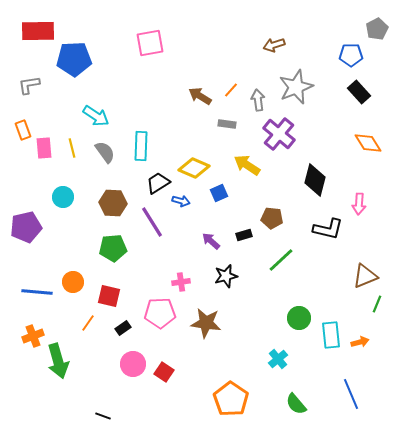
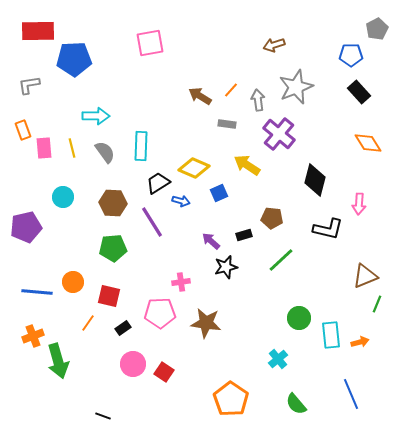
cyan arrow at (96, 116): rotated 32 degrees counterclockwise
black star at (226, 276): moved 9 px up
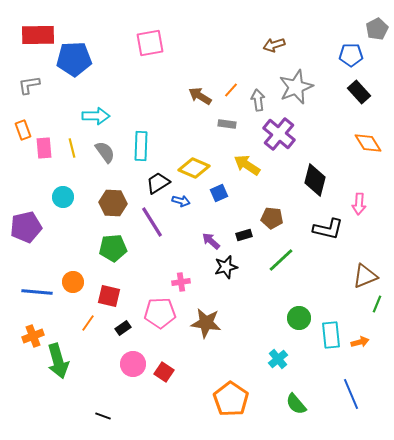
red rectangle at (38, 31): moved 4 px down
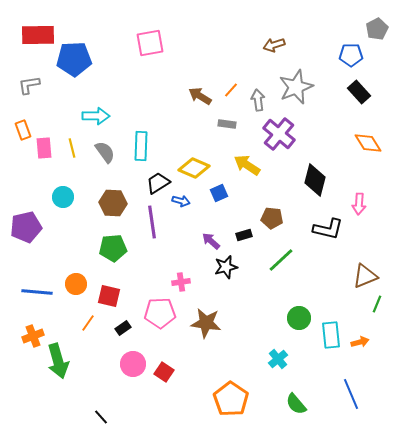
purple line at (152, 222): rotated 24 degrees clockwise
orange circle at (73, 282): moved 3 px right, 2 px down
black line at (103, 416): moved 2 px left, 1 px down; rotated 28 degrees clockwise
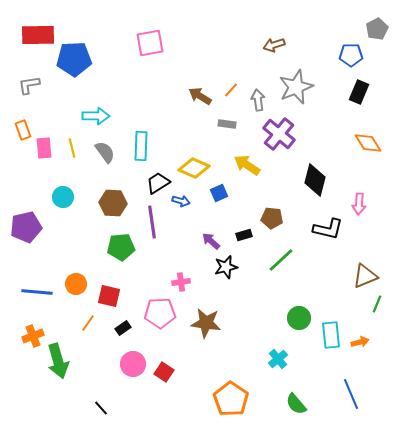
black rectangle at (359, 92): rotated 65 degrees clockwise
green pentagon at (113, 248): moved 8 px right, 1 px up
black line at (101, 417): moved 9 px up
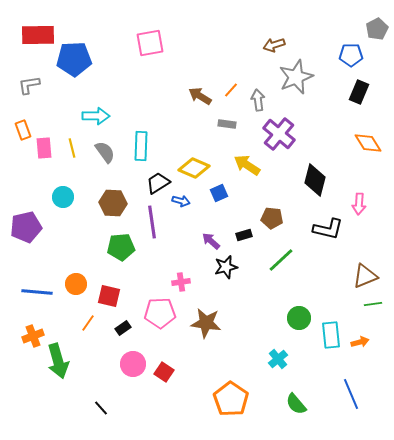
gray star at (296, 87): moved 10 px up
green line at (377, 304): moved 4 px left; rotated 60 degrees clockwise
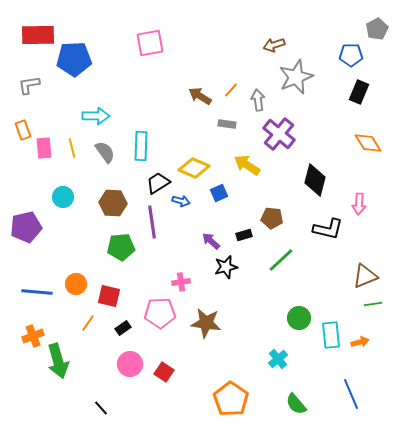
pink circle at (133, 364): moved 3 px left
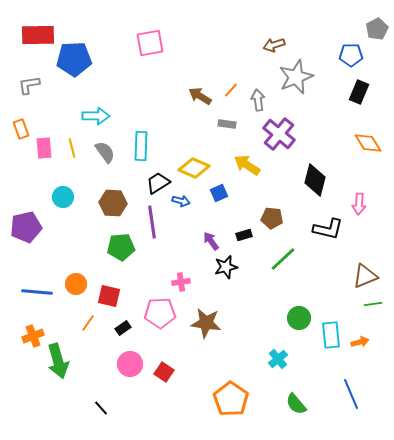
orange rectangle at (23, 130): moved 2 px left, 1 px up
purple arrow at (211, 241): rotated 12 degrees clockwise
green line at (281, 260): moved 2 px right, 1 px up
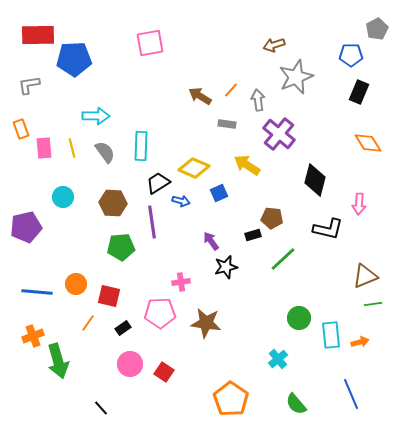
black rectangle at (244, 235): moved 9 px right
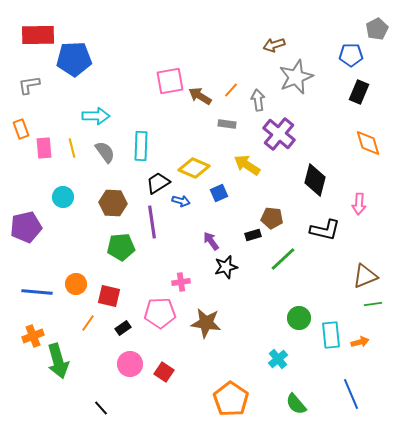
pink square at (150, 43): moved 20 px right, 38 px down
orange diamond at (368, 143): rotated 16 degrees clockwise
black L-shape at (328, 229): moved 3 px left, 1 px down
